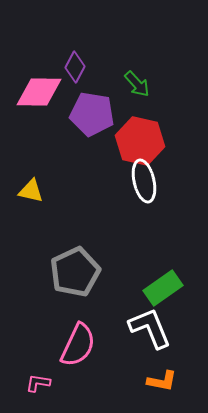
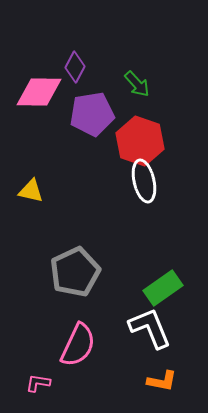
purple pentagon: rotated 18 degrees counterclockwise
red hexagon: rotated 6 degrees clockwise
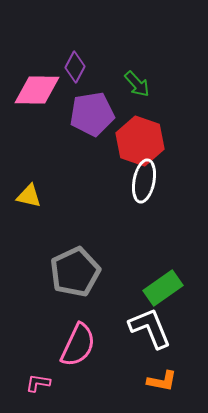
pink diamond: moved 2 px left, 2 px up
white ellipse: rotated 24 degrees clockwise
yellow triangle: moved 2 px left, 5 px down
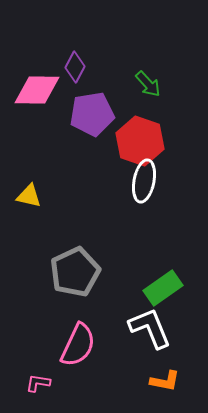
green arrow: moved 11 px right
orange L-shape: moved 3 px right
